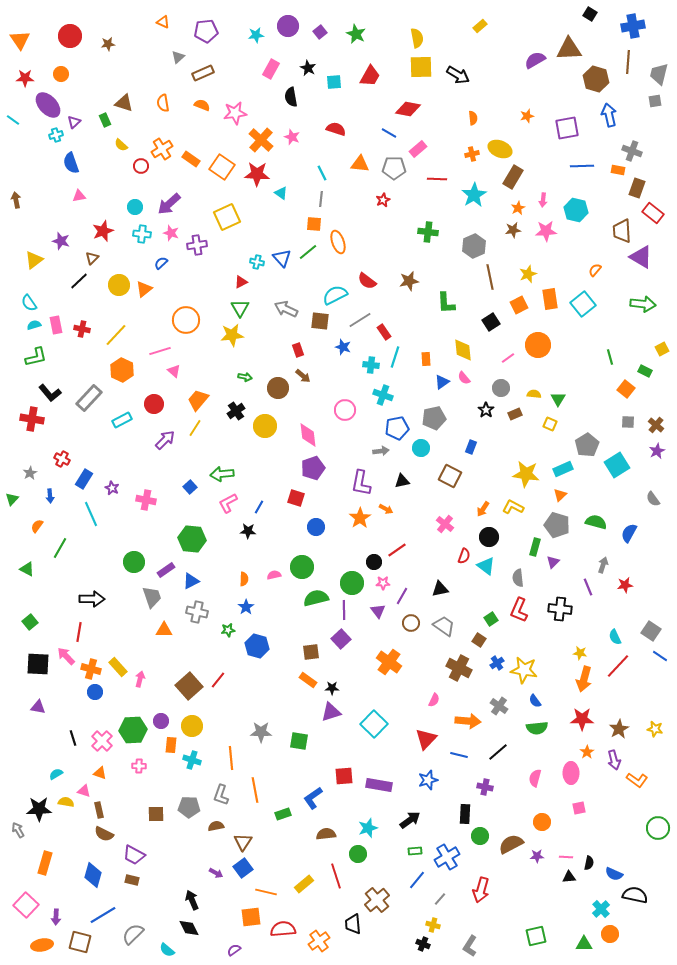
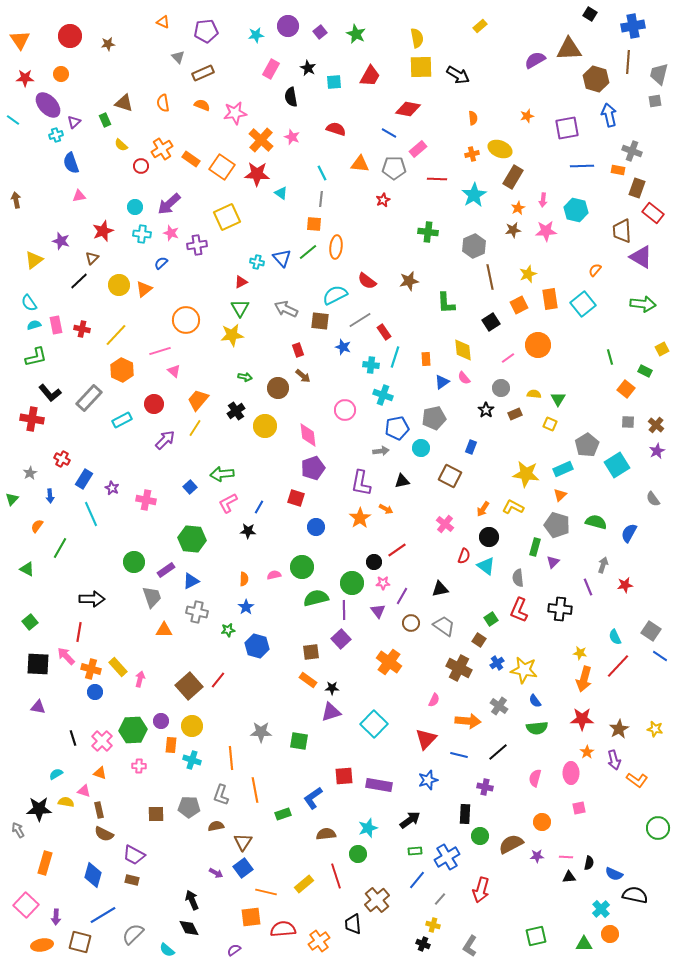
gray triangle at (178, 57): rotated 32 degrees counterclockwise
orange ellipse at (338, 242): moved 2 px left, 5 px down; rotated 25 degrees clockwise
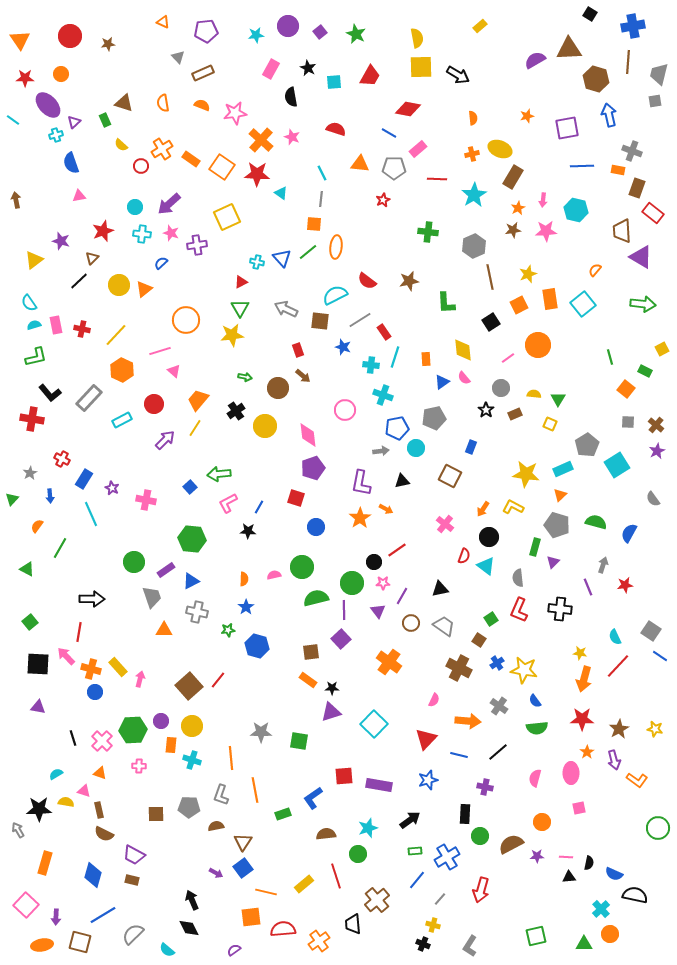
cyan circle at (421, 448): moved 5 px left
green arrow at (222, 474): moved 3 px left
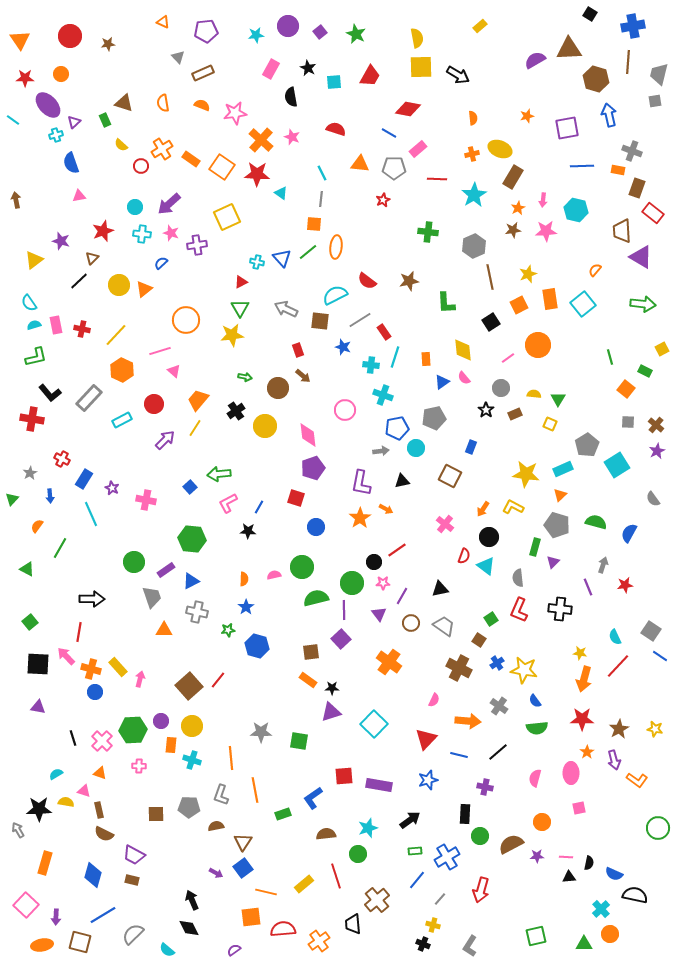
purple triangle at (378, 611): moved 1 px right, 3 px down
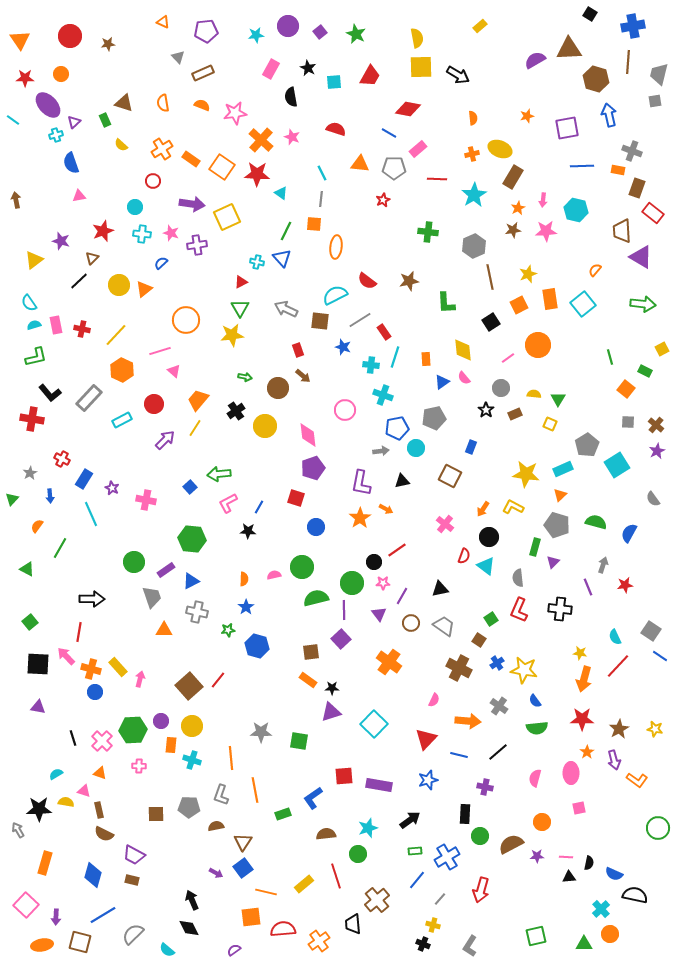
red circle at (141, 166): moved 12 px right, 15 px down
purple arrow at (169, 204): moved 23 px right; rotated 130 degrees counterclockwise
green line at (308, 252): moved 22 px left, 21 px up; rotated 24 degrees counterclockwise
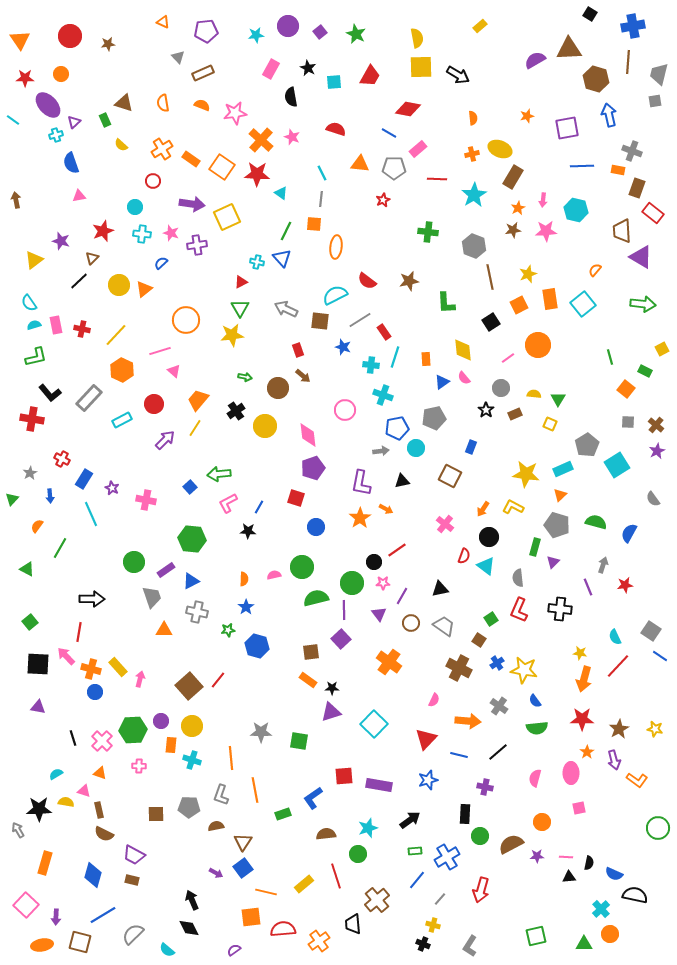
gray hexagon at (474, 246): rotated 15 degrees counterclockwise
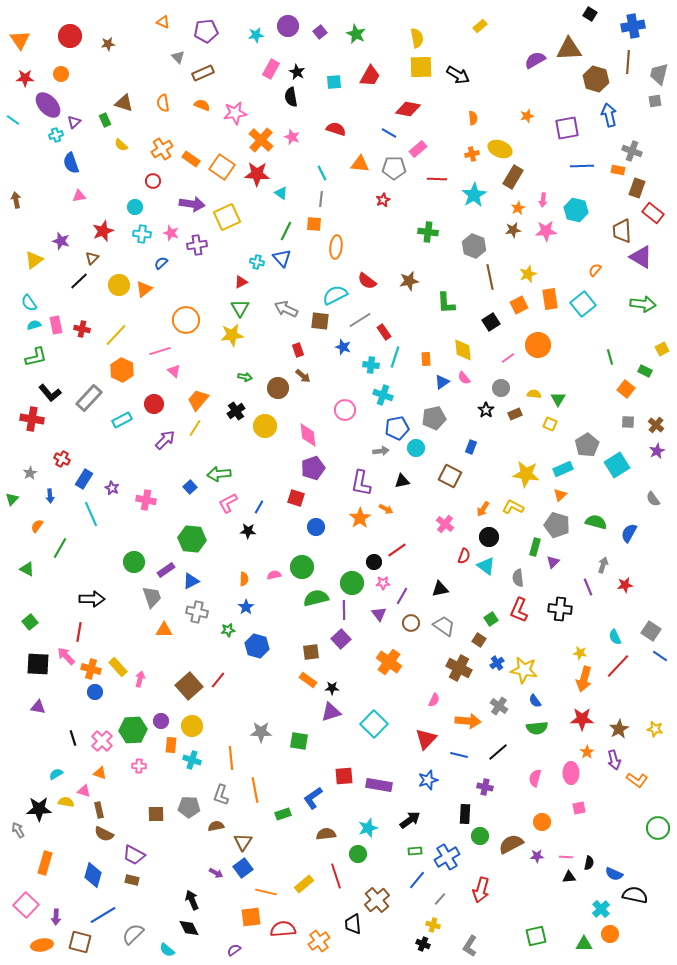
black star at (308, 68): moved 11 px left, 4 px down
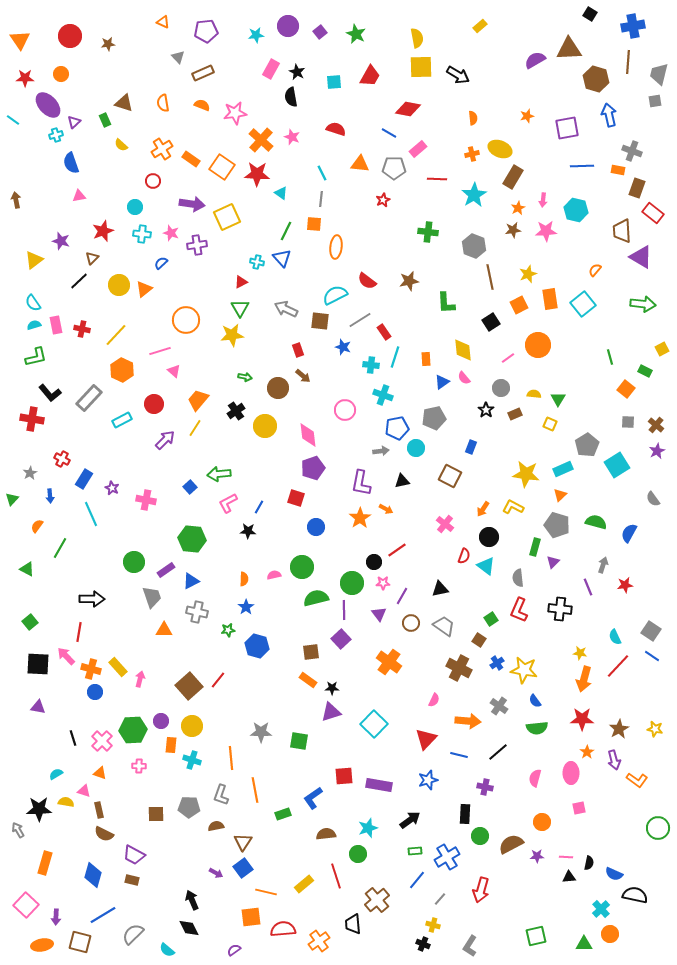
cyan semicircle at (29, 303): moved 4 px right
blue line at (660, 656): moved 8 px left
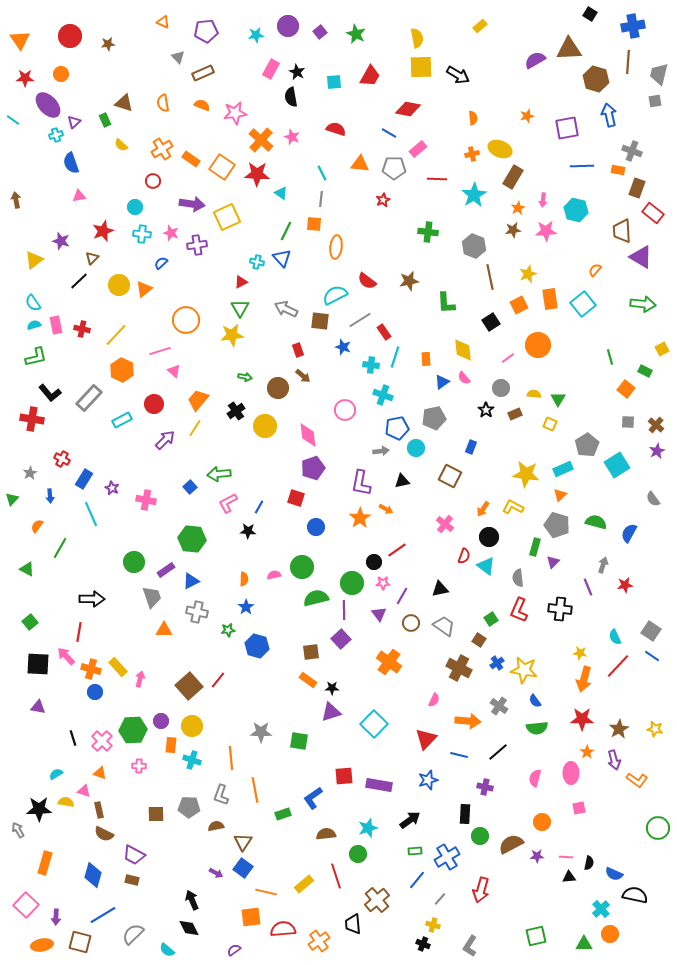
blue square at (243, 868): rotated 18 degrees counterclockwise
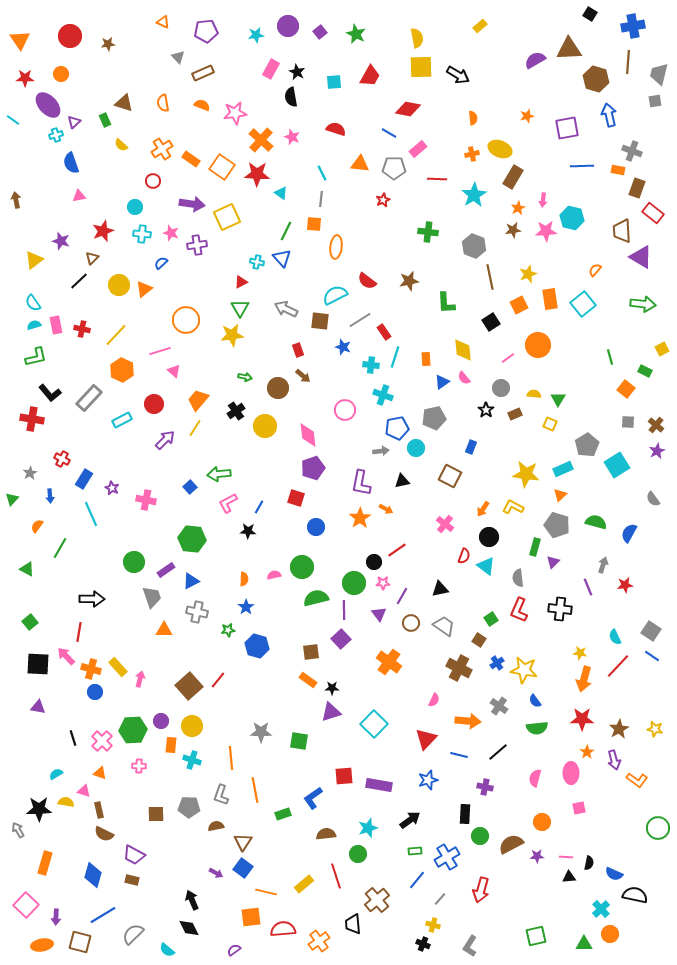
cyan hexagon at (576, 210): moved 4 px left, 8 px down
green circle at (352, 583): moved 2 px right
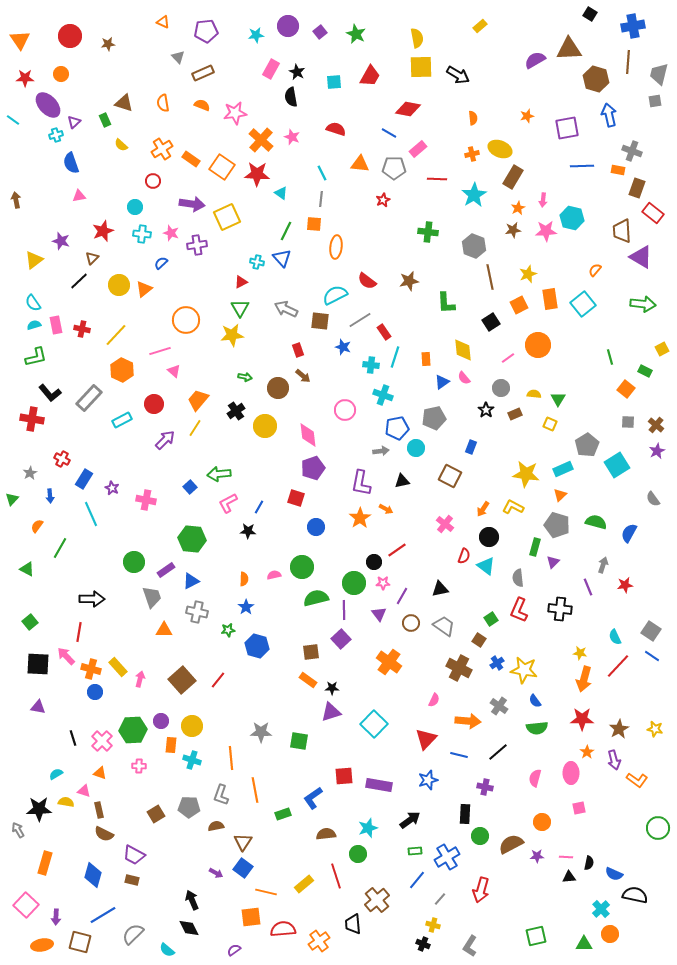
brown square at (189, 686): moved 7 px left, 6 px up
brown square at (156, 814): rotated 30 degrees counterclockwise
